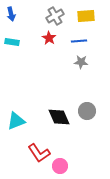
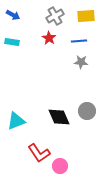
blue arrow: moved 2 px right, 1 px down; rotated 48 degrees counterclockwise
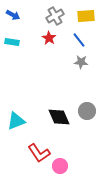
blue line: moved 1 px up; rotated 56 degrees clockwise
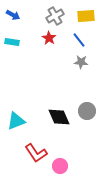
red L-shape: moved 3 px left
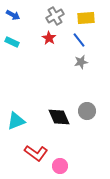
yellow rectangle: moved 2 px down
cyan rectangle: rotated 16 degrees clockwise
gray star: rotated 16 degrees counterclockwise
red L-shape: rotated 20 degrees counterclockwise
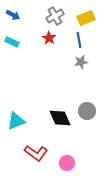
yellow rectangle: rotated 18 degrees counterclockwise
blue line: rotated 28 degrees clockwise
black diamond: moved 1 px right, 1 px down
pink circle: moved 7 px right, 3 px up
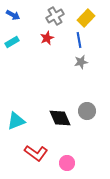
yellow rectangle: rotated 24 degrees counterclockwise
red star: moved 2 px left; rotated 16 degrees clockwise
cyan rectangle: rotated 56 degrees counterclockwise
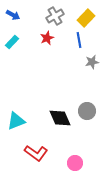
cyan rectangle: rotated 16 degrees counterclockwise
gray star: moved 11 px right
pink circle: moved 8 px right
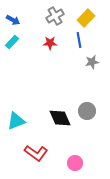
blue arrow: moved 5 px down
red star: moved 3 px right, 5 px down; rotated 24 degrees clockwise
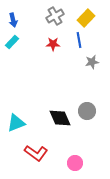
blue arrow: rotated 48 degrees clockwise
red star: moved 3 px right, 1 px down
cyan triangle: moved 2 px down
